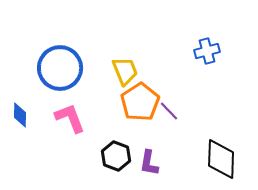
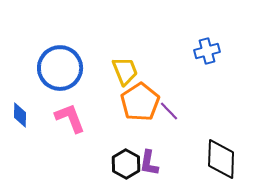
black hexagon: moved 10 px right, 8 px down; rotated 8 degrees clockwise
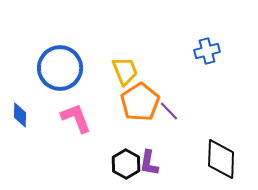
pink L-shape: moved 6 px right
